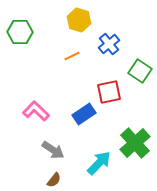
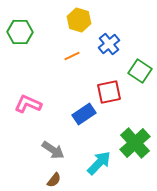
pink L-shape: moved 8 px left, 7 px up; rotated 20 degrees counterclockwise
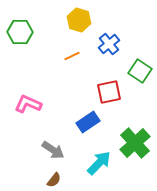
blue rectangle: moved 4 px right, 8 px down
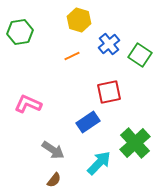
green hexagon: rotated 10 degrees counterclockwise
green square: moved 16 px up
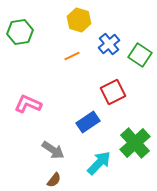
red square: moved 4 px right; rotated 15 degrees counterclockwise
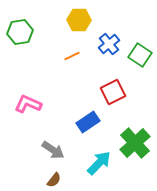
yellow hexagon: rotated 15 degrees counterclockwise
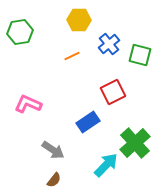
green square: rotated 20 degrees counterclockwise
cyan arrow: moved 7 px right, 2 px down
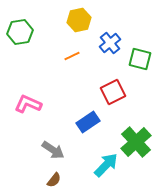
yellow hexagon: rotated 15 degrees counterclockwise
blue cross: moved 1 px right, 1 px up
green square: moved 4 px down
green cross: moved 1 px right, 1 px up
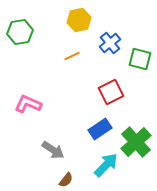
red square: moved 2 px left
blue rectangle: moved 12 px right, 7 px down
brown semicircle: moved 12 px right
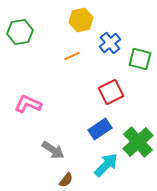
yellow hexagon: moved 2 px right
green cross: moved 2 px right
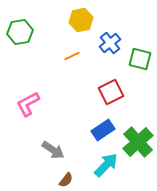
pink L-shape: rotated 52 degrees counterclockwise
blue rectangle: moved 3 px right, 1 px down
